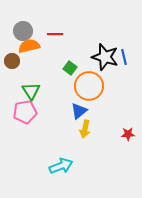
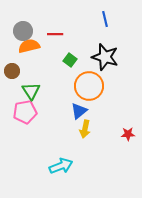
blue line: moved 19 px left, 38 px up
brown circle: moved 10 px down
green square: moved 8 px up
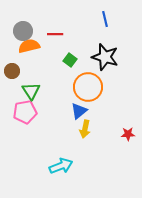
orange circle: moved 1 px left, 1 px down
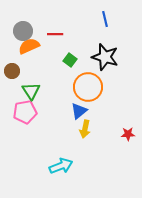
orange semicircle: rotated 10 degrees counterclockwise
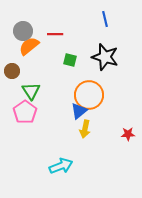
orange semicircle: rotated 15 degrees counterclockwise
green square: rotated 24 degrees counterclockwise
orange circle: moved 1 px right, 8 px down
pink pentagon: rotated 25 degrees counterclockwise
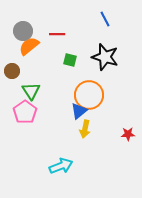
blue line: rotated 14 degrees counterclockwise
red line: moved 2 px right
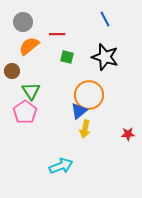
gray circle: moved 9 px up
green square: moved 3 px left, 3 px up
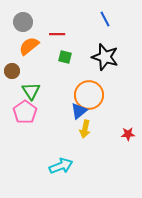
green square: moved 2 px left
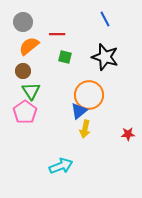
brown circle: moved 11 px right
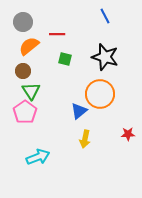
blue line: moved 3 px up
green square: moved 2 px down
orange circle: moved 11 px right, 1 px up
yellow arrow: moved 10 px down
cyan arrow: moved 23 px left, 9 px up
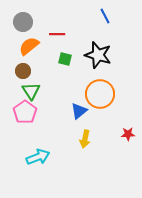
black star: moved 7 px left, 2 px up
